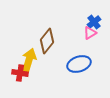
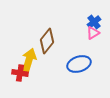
pink triangle: moved 3 px right
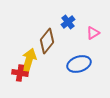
blue cross: moved 26 px left
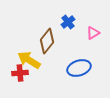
yellow arrow: rotated 75 degrees counterclockwise
blue ellipse: moved 4 px down
red cross: rotated 14 degrees counterclockwise
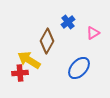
brown diamond: rotated 10 degrees counterclockwise
blue ellipse: rotated 30 degrees counterclockwise
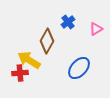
pink triangle: moved 3 px right, 4 px up
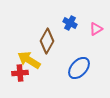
blue cross: moved 2 px right, 1 px down; rotated 24 degrees counterclockwise
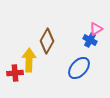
blue cross: moved 20 px right, 17 px down
yellow arrow: rotated 60 degrees clockwise
red cross: moved 5 px left
